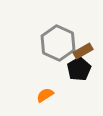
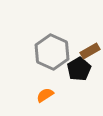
gray hexagon: moved 6 px left, 9 px down
brown rectangle: moved 7 px right
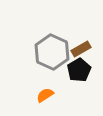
brown rectangle: moved 9 px left, 2 px up
black pentagon: moved 1 px down
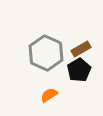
gray hexagon: moved 6 px left, 1 px down
orange semicircle: moved 4 px right
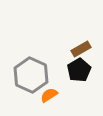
gray hexagon: moved 15 px left, 22 px down
